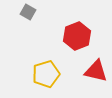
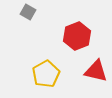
yellow pentagon: rotated 12 degrees counterclockwise
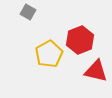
red hexagon: moved 3 px right, 4 px down
yellow pentagon: moved 3 px right, 20 px up
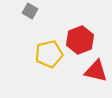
gray square: moved 2 px right, 1 px up
yellow pentagon: rotated 16 degrees clockwise
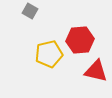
red hexagon: rotated 16 degrees clockwise
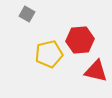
gray square: moved 3 px left, 3 px down
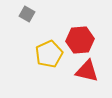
yellow pentagon: rotated 12 degrees counterclockwise
red triangle: moved 9 px left
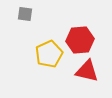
gray square: moved 2 px left; rotated 21 degrees counterclockwise
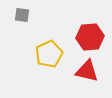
gray square: moved 3 px left, 1 px down
red hexagon: moved 10 px right, 3 px up
